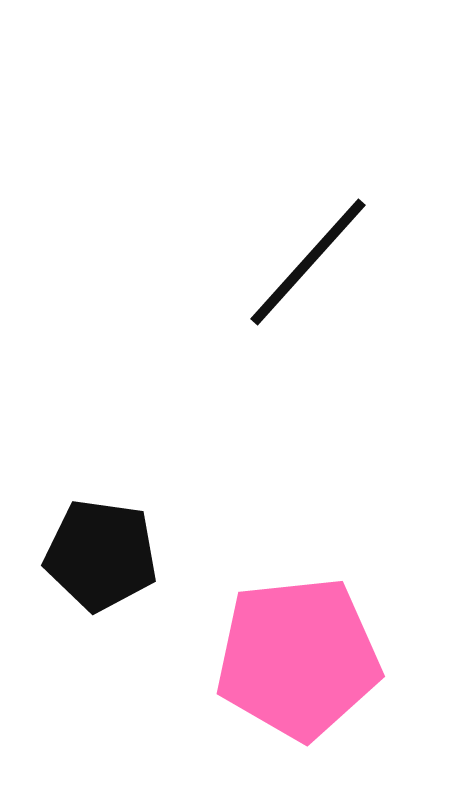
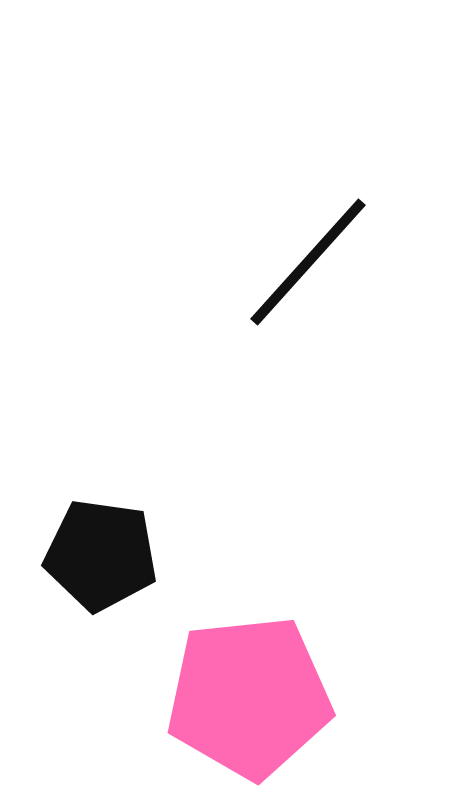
pink pentagon: moved 49 px left, 39 px down
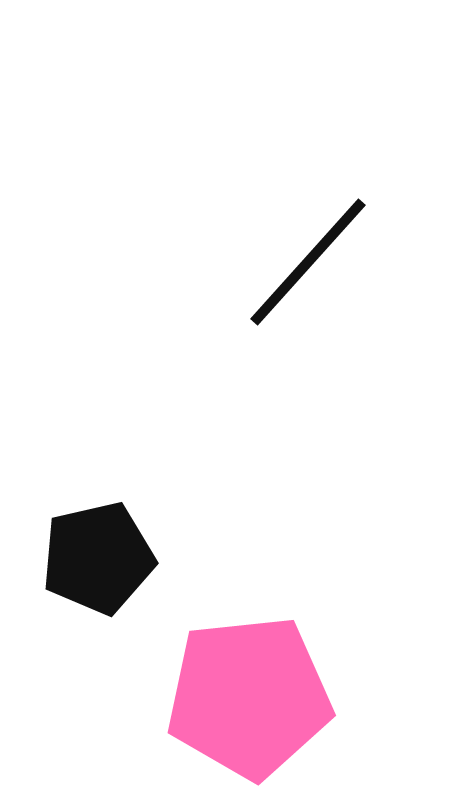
black pentagon: moved 3 px left, 3 px down; rotated 21 degrees counterclockwise
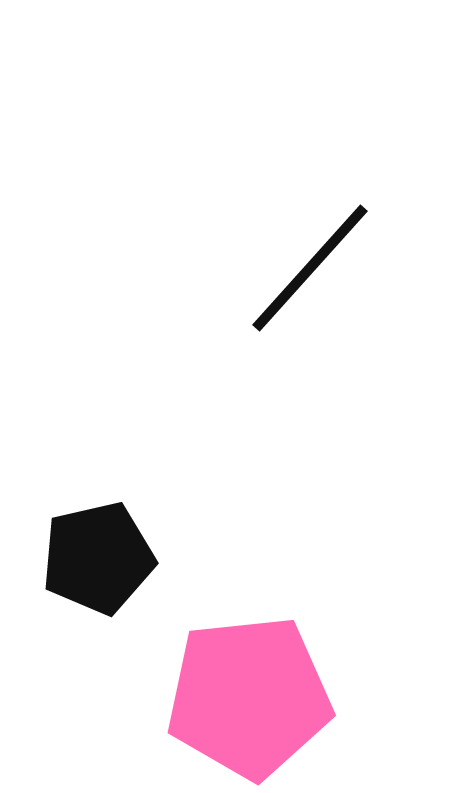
black line: moved 2 px right, 6 px down
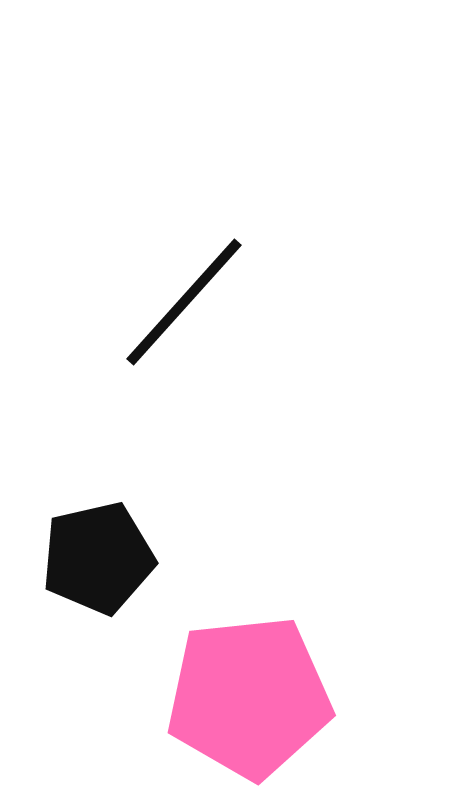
black line: moved 126 px left, 34 px down
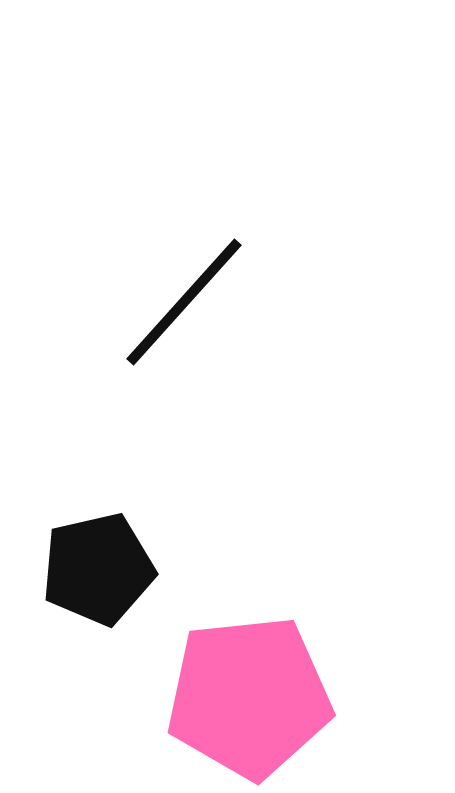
black pentagon: moved 11 px down
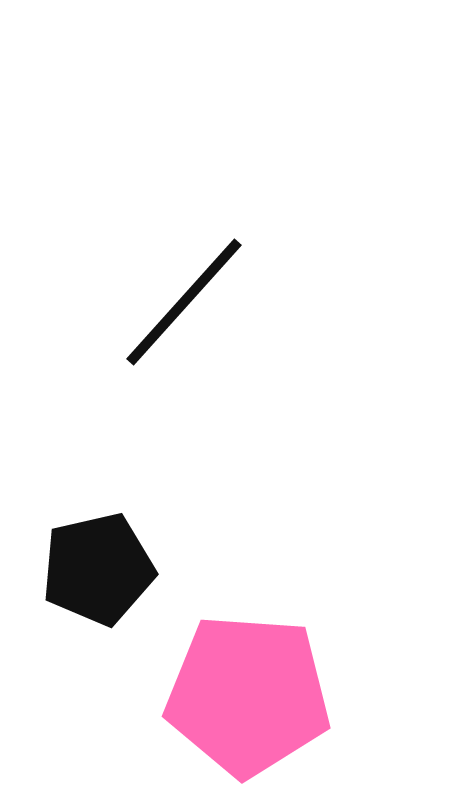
pink pentagon: moved 1 px left, 2 px up; rotated 10 degrees clockwise
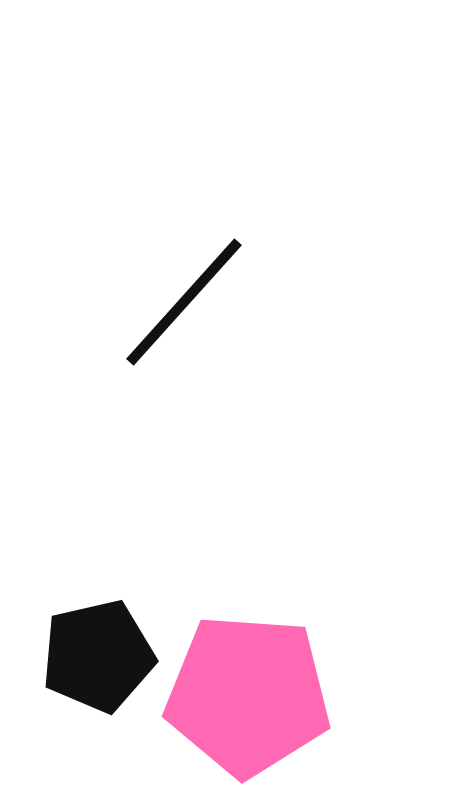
black pentagon: moved 87 px down
